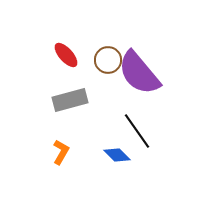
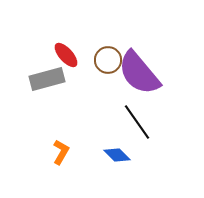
gray rectangle: moved 23 px left, 21 px up
black line: moved 9 px up
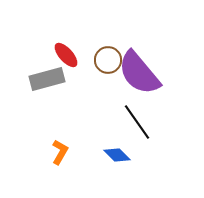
orange L-shape: moved 1 px left
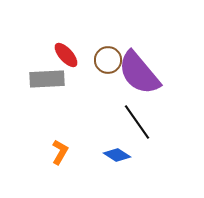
gray rectangle: rotated 12 degrees clockwise
blue diamond: rotated 12 degrees counterclockwise
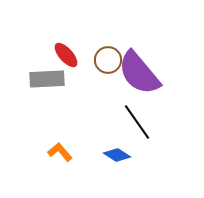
orange L-shape: rotated 70 degrees counterclockwise
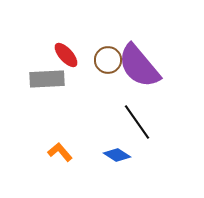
purple semicircle: moved 7 px up
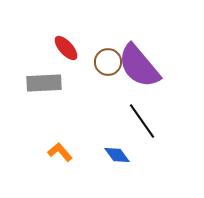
red ellipse: moved 7 px up
brown circle: moved 2 px down
gray rectangle: moved 3 px left, 4 px down
black line: moved 5 px right, 1 px up
blue diamond: rotated 20 degrees clockwise
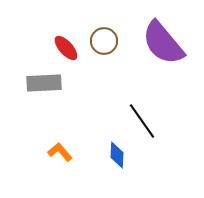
brown circle: moved 4 px left, 21 px up
purple semicircle: moved 24 px right, 23 px up
blue diamond: rotated 40 degrees clockwise
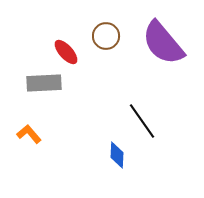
brown circle: moved 2 px right, 5 px up
red ellipse: moved 4 px down
orange L-shape: moved 31 px left, 18 px up
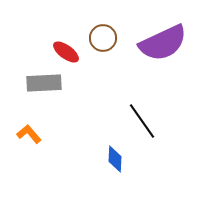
brown circle: moved 3 px left, 2 px down
purple semicircle: rotated 75 degrees counterclockwise
red ellipse: rotated 12 degrees counterclockwise
blue diamond: moved 2 px left, 4 px down
